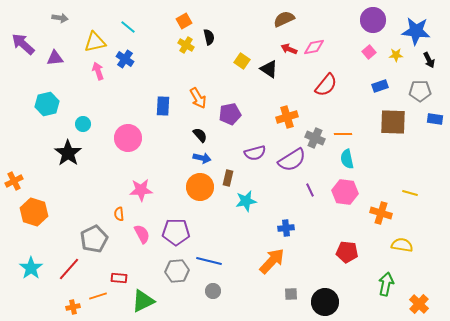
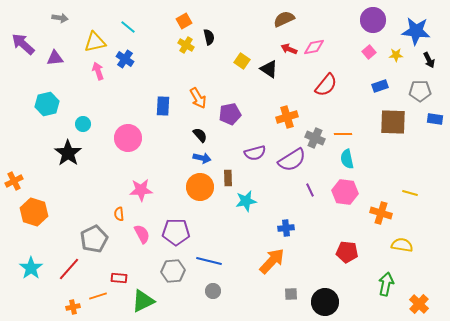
brown rectangle at (228, 178): rotated 14 degrees counterclockwise
gray hexagon at (177, 271): moved 4 px left
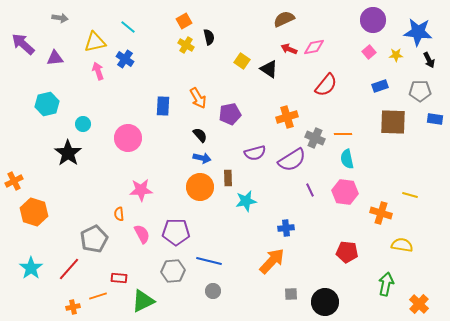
blue star at (416, 31): moved 2 px right, 1 px down
yellow line at (410, 193): moved 2 px down
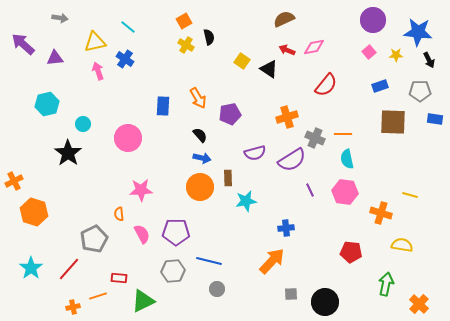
red arrow at (289, 49): moved 2 px left, 1 px down
red pentagon at (347, 252): moved 4 px right
gray circle at (213, 291): moved 4 px right, 2 px up
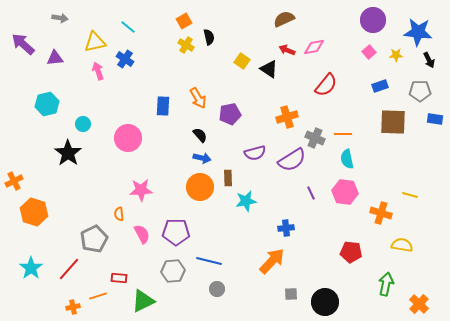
purple line at (310, 190): moved 1 px right, 3 px down
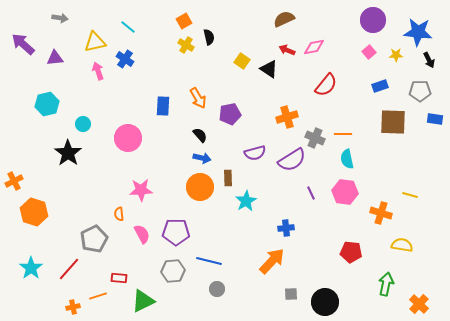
cyan star at (246, 201): rotated 20 degrees counterclockwise
